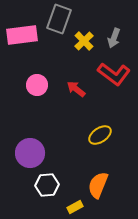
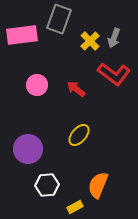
yellow cross: moved 6 px right
yellow ellipse: moved 21 px left; rotated 15 degrees counterclockwise
purple circle: moved 2 px left, 4 px up
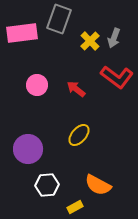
pink rectangle: moved 2 px up
red L-shape: moved 3 px right, 3 px down
orange semicircle: rotated 84 degrees counterclockwise
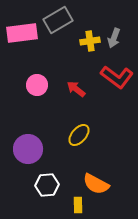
gray rectangle: moved 1 px left, 1 px down; rotated 40 degrees clockwise
yellow cross: rotated 36 degrees clockwise
orange semicircle: moved 2 px left, 1 px up
yellow rectangle: moved 3 px right, 2 px up; rotated 63 degrees counterclockwise
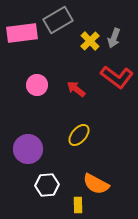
yellow cross: rotated 36 degrees counterclockwise
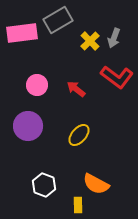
purple circle: moved 23 px up
white hexagon: moved 3 px left; rotated 25 degrees clockwise
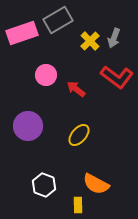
pink rectangle: rotated 12 degrees counterclockwise
pink circle: moved 9 px right, 10 px up
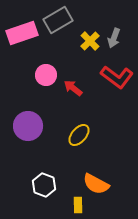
red arrow: moved 3 px left, 1 px up
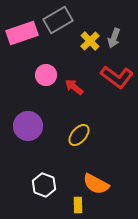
red arrow: moved 1 px right, 1 px up
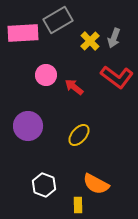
pink rectangle: moved 1 px right; rotated 16 degrees clockwise
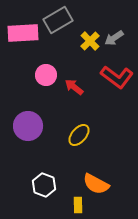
gray arrow: rotated 36 degrees clockwise
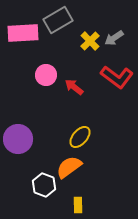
purple circle: moved 10 px left, 13 px down
yellow ellipse: moved 1 px right, 2 px down
orange semicircle: moved 27 px left, 17 px up; rotated 116 degrees clockwise
